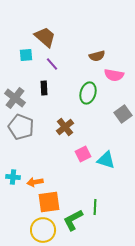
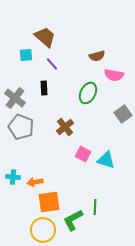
green ellipse: rotated 10 degrees clockwise
pink square: rotated 35 degrees counterclockwise
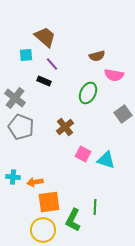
black rectangle: moved 7 px up; rotated 64 degrees counterclockwise
green L-shape: rotated 35 degrees counterclockwise
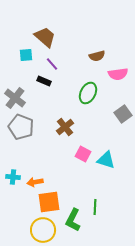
pink semicircle: moved 4 px right, 1 px up; rotated 18 degrees counterclockwise
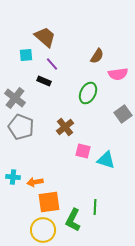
brown semicircle: rotated 42 degrees counterclockwise
pink square: moved 3 px up; rotated 14 degrees counterclockwise
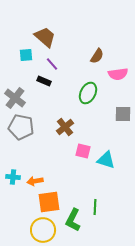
gray square: rotated 36 degrees clockwise
gray pentagon: rotated 10 degrees counterclockwise
orange arrow: moved 1 px up
